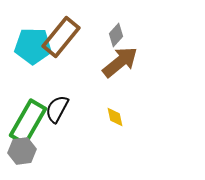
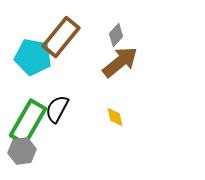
cyan pentagon: moved 11 px down; rotated 9 degrees clockwise
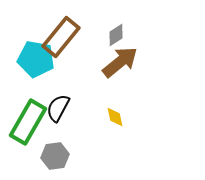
gray diamond: rotated 15 degrees clockwise
cyan pentagon: moved 3 px right, 2 px down
black semicircle: moved 1 px right, 1 px up
gray hexagon: moved 33 px right, 5 px down
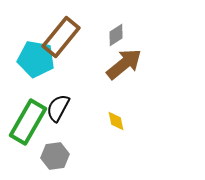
brown arrow: moved 4 px right, 2 px down
yellow diamond: moved 1 px right, 4 px down
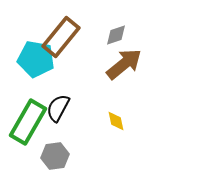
gray diamond: rotated 15 degrees clockwise
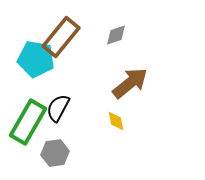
brown arrow: moved 6 px right, 19 px down
gray hexagon: moved 3 px up
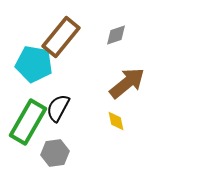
cyan pentagon: moved 2 px left, 5 px down
brown arrow: moved 3 px left
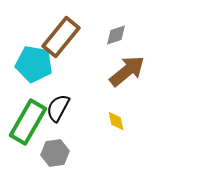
brown arrow: moved 12 px up
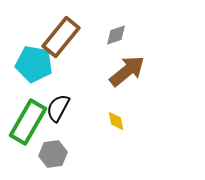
gray hexagon: moved 2 px left, 1 px down
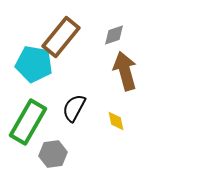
gray diamond: moved 2 px left
brown arrow: moved 2 px left; rotated 66 degrees counterclockwise
black semicircle: moved 16 px right
